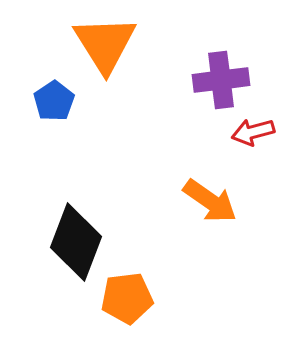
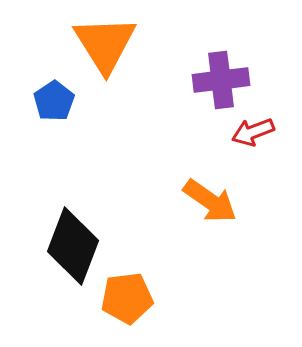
red arrow: rotated 6 degrees counterclockwise
black diamond: moved 3 px left, 4 px down
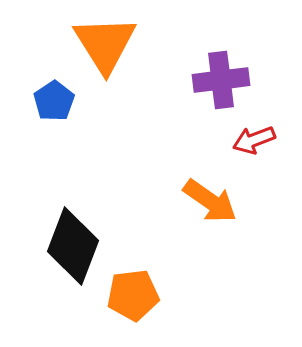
red arrow: moved 1 px right, 8 px down
orange pentagon: moved 6 px right, 3 px up
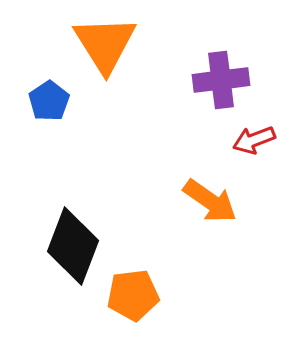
blue pentagon: moved 5 px left
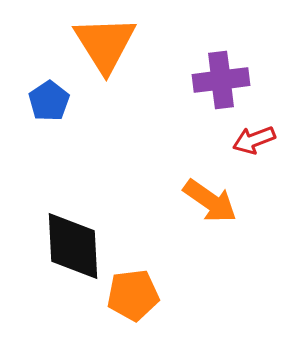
black diamond: rotated 24 degrees counterclockwise
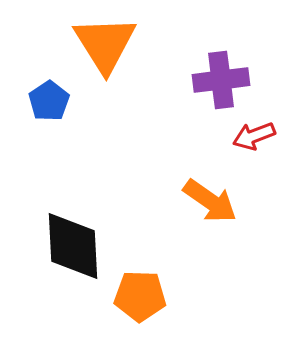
red arrow: moved 4 px up
orange pentagon: moved 7 px right, 1 px down; rotated 9 degrees clockwise
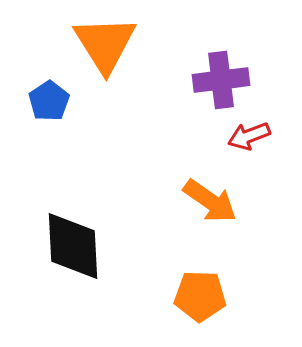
red arrow: moved 5 px left
orange pentagon: moved 60 px right
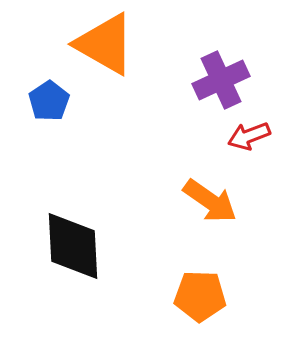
orange triangle: rotated 28 degrees counterclockwise
purple cross: rotated 18 degrees counterclockwise
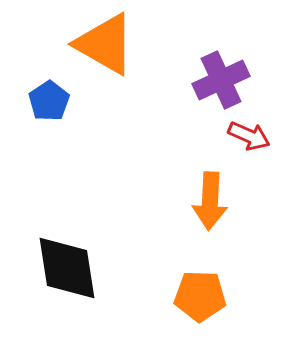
red arrow: rotated 135 degrees counterclockwise
orange arrow: rotated 58 degrees clockwise
black diamond: moved 6 px left, 22 px down; rotated 6 degrees counterclockwise
